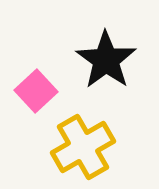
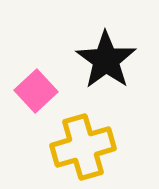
yellow cross: rotated 14 degrees clockwise
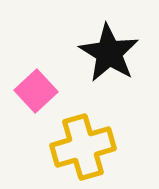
black star: moved 3 px right, 7 px up; rotated 4 degrees counterclockwise
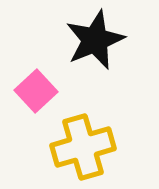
black star: moved 14 px left, 13 px up; rotated 18 degrees clockwise
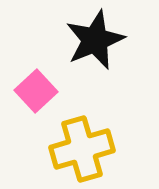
yellow cross: moved 1 px left, 2 px down
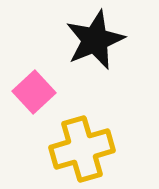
pink square: moved 2 px left, 1 px down
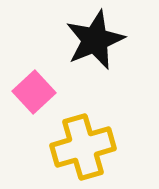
yellow cross: moved 1 px right, 2 px up
